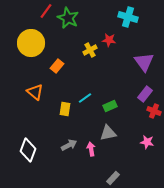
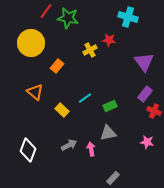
green star: rotated 15 degrees counterclockwise
yellow rectangle: moved 3 px left, 1 px down; rotated 56 degrees counterclockwise
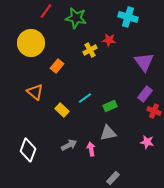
green star: moved 8 px right
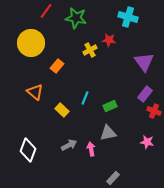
cyan line: rotated 32 degrees counterclockwise
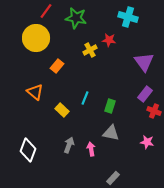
yellow circle: moved 5 px right, 5 px up
green rectangle: rotated 48 degrees counterclockwise
gray triangle: moved 3 px right; rotated 24 degrees clockwise
gray arrow: rotated 42 degrees counterclockwise
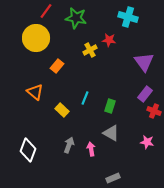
gray triangle: rotated 18 degrees clockwise
gray rectangle: rotated 24 degrees clockwise
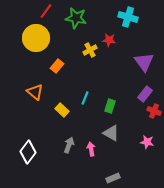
white diamond: moved 2 px down; rotated 15 degrees clockwise
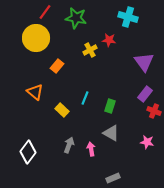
red line: moved 1 px left, 1 px down
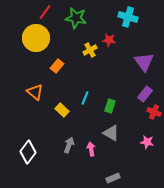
red cross: moved 1 px down
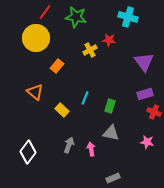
green star: moved 1 px up
purple rectangle: rotated 35 degrees clockwise
gray triangle: rotated 18 degrees counterclockwise
